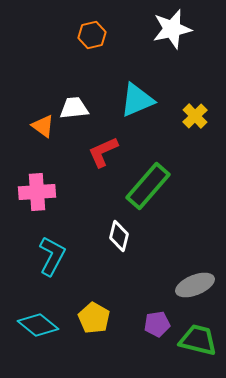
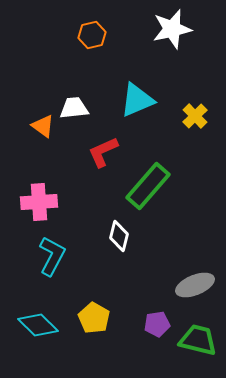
pink cross: moved 2 px right, 10 px down
cyan diamond: rotated 6 degrees clockwise
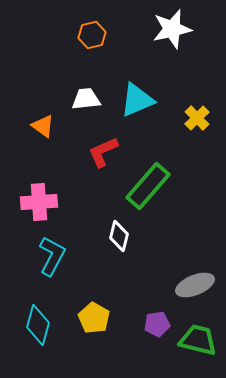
white trapezoid: moved 12 px right, 9 px up
yellow cross: moved 2 px right, 2 px down
cyan diamond: rotated 60 degrees clockwise
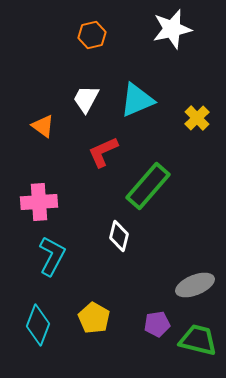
white trapezoid: rotated 56 degrees counterclockwise
cyan diamond: rotated 6 degrees clockwise
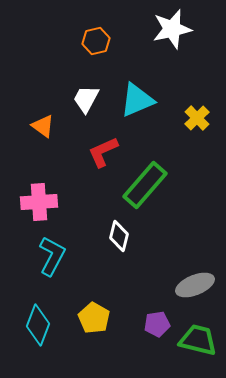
orange hexagon: moved 4 px right, 6 px down
green rectangle: moved 3 px left, 1 px up
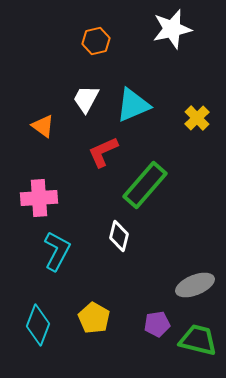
cyan triangle: moved 4 px left, 5 px down
pink cross: moved 4 px up
cyan L-shape: moved 5 px right, 5 px up
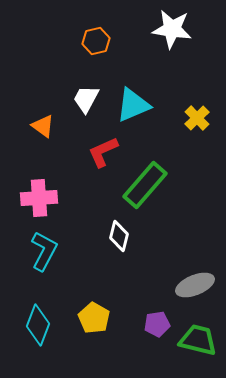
white star: rotated 21 degrees clockwise
cyan L-shape: moved 13 px left
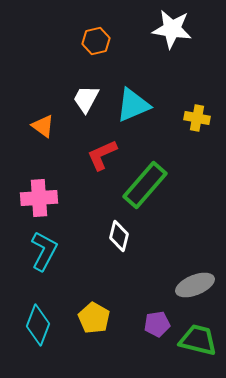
yellow cross: rotated 35 degrees counterclockwise
red L-shape: moved 1 px left, 3 px down
